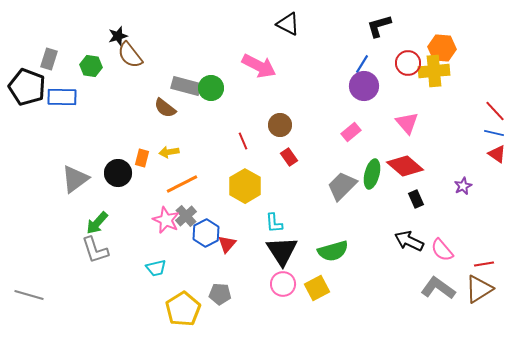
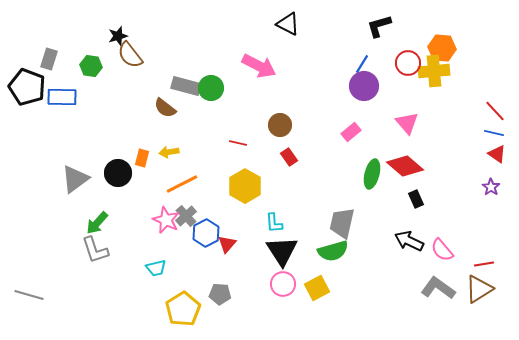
red line at (243, 141): moved 5 px left, 2 px down; rotated 54 degrees counterclockwise
gray trapezoid at (342, 186): moved 37 px down; rotated 32 degrees counterclockwise
purple star at (463, 186): moved 28 px right, 1 px down; rotated 12 degrees counterclockwise
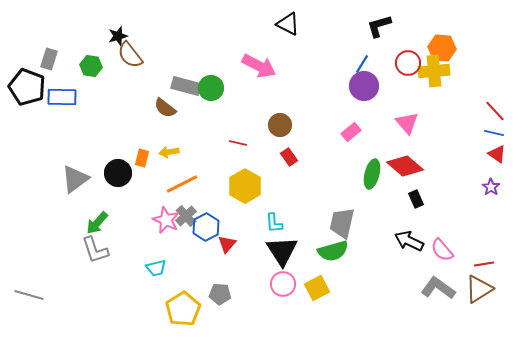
blue hexagon at (206, 233): moved 6 px up
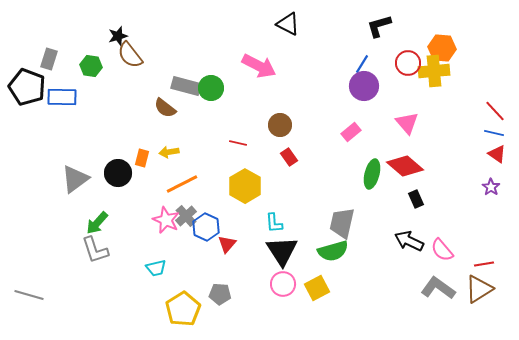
blue hexagon at (206, 227): rotated 8 degrees counterclockwise
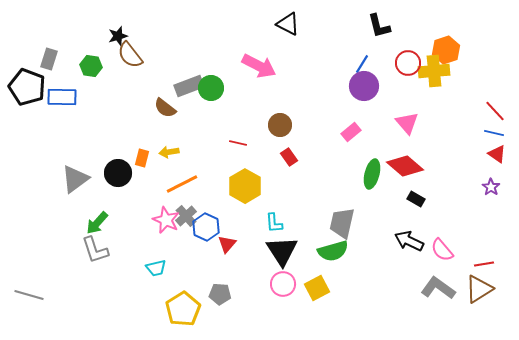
black L-shape at (379, 26): rotated 88 degrees counterclockwise
orange hexagon at (442, 48): moved 4 px right, 2 px down; rotated 24 degrees counterclockwise
gray rectangle at (186, 86): moved 3 px right; rotated 36 degrees counterclockwise
black rectangle at (416, 199): rotated 36 degrees counterclockwise
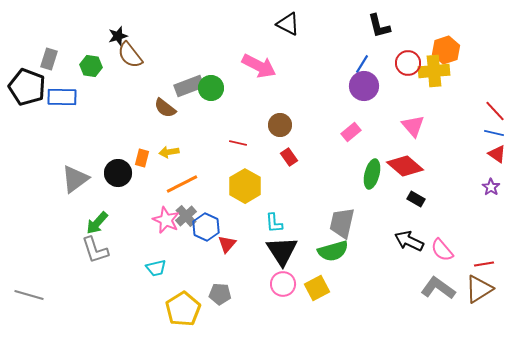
pink triangle at (407, 123): moved 6 px right, 3 px down
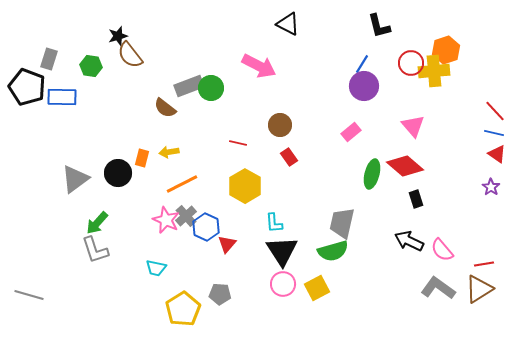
red circle at (408, 63): moved 3 px right
black rectangle at (416, 199): rotated 42 degrees clockwise
cyan trapezoid at (156, 268): rotated 25 degrees clockwise
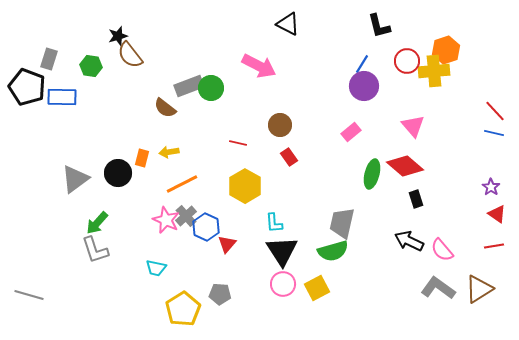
red circle at (411, 63): moved 4 px left, 2 px up
red triangle at (497, 154): moved 60 px down
red line at (484, 264): moved 10 px right, 18 px up
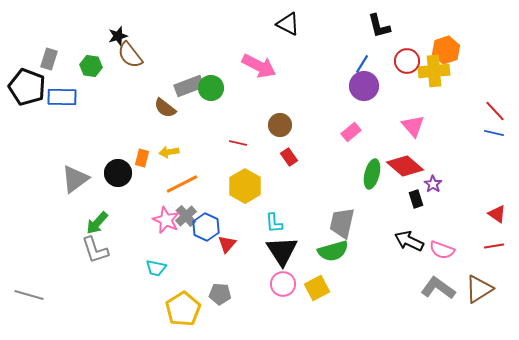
purple star at (491, 187): moved 58 px left, 3 px up
pink semicircle at (442, 250): rotated 30 degrees counterclockwise
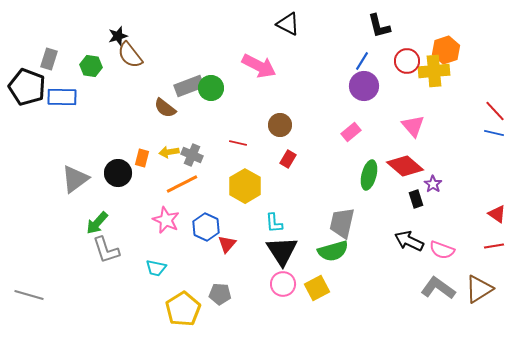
blue line at (362, 64): moved 3 px up
red rectangle at (289, 157): moved 1 px left, 2 px down; rotated 66 degrees clockwise
green ellipse at (372, 174): moved 3 px left, 1 px down
gray cross at (186, 216): moved 6 px right, 61 px up; rotated 25 degrees counterclockwise
gray L-shape at (95, 250): moved 11 px right
